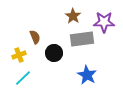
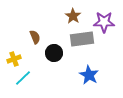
yellow cross: moved 5 px left, 4 px down
blue star: moved 2 px right
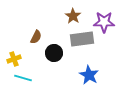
brown semicircle: moved 1 px right; rotated 48 degrees clockwise
cyan line: rotated 60 degrees clockwise
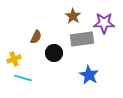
purple star: moved 1 px down
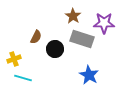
gray rectangle: rotated 25 degrees clockwise
black circle: moved 1 px right, 4 px up
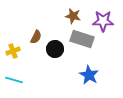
brown star: rotated 21 degrees counterclockwise
purple star: moved 1 px left, 2 px up
yellow cross: moved 1 px left, 8 px up
cyan line: moved 9 px left, 2 px down
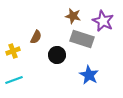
purple star: rotated 25 degrees clockwise
black circle: moved 2 px right, 6 px down
cyan line: rotated 36 degrees counterclockwise
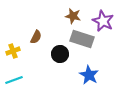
black circle: moved 3 px right, 1 px up
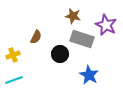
purple star: moved 3 px right, 4 px down
yellow cross: moved 4 px down
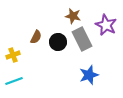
gray rectangle: rotated 45 degrees clockwise
black circle: moved 2 px left, 12 px up
blue star: rotated 24 degrees clockwise
cyan line: moved 1 px down
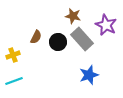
gray rectangle: rotated 15 degrees counterclockwise
